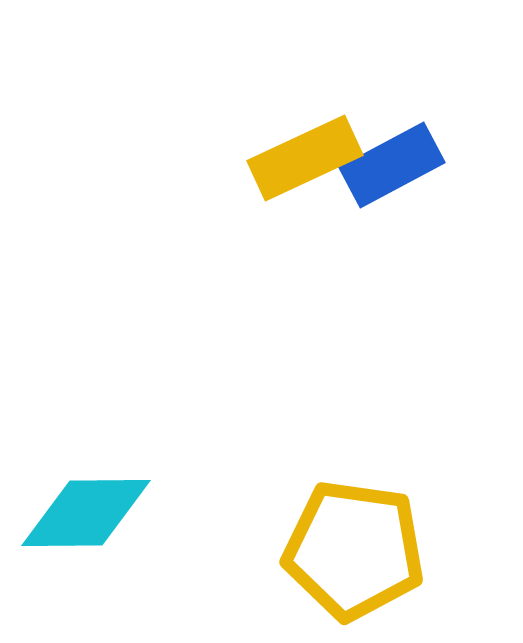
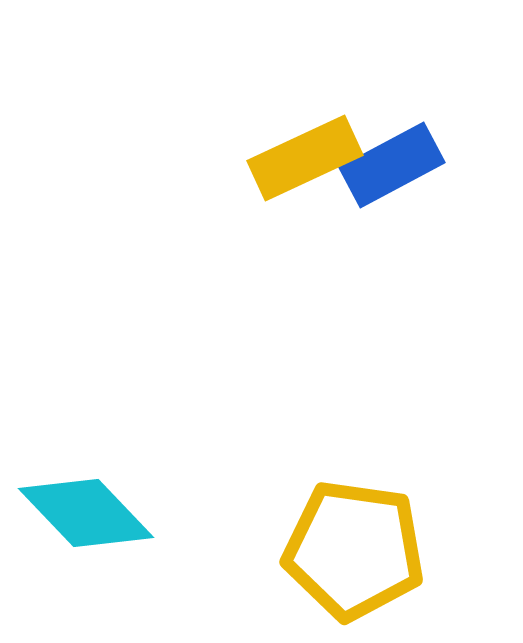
cyan diamond: rotated 47 degrees clockwise
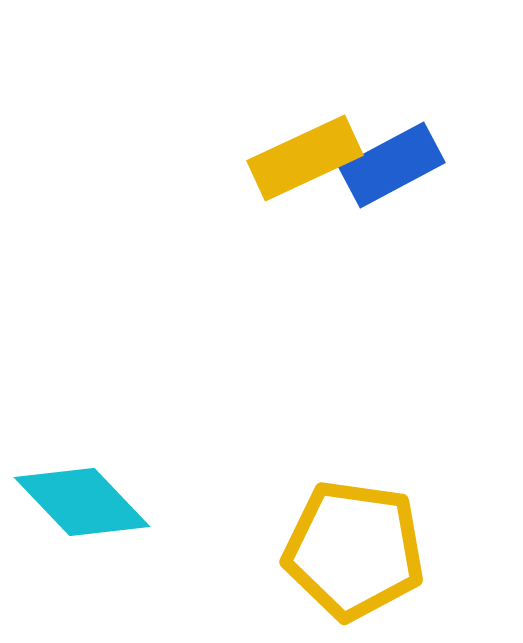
cyan diamond: moved 4 px left, 11 px up
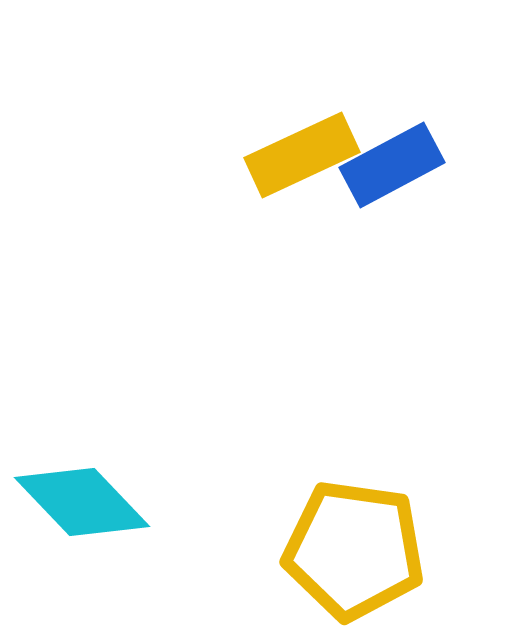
yellow rectangle: moved 3 px left, 3 px up
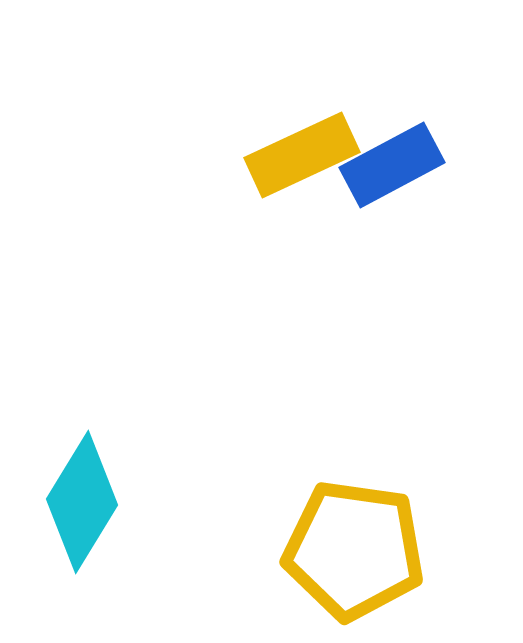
cyan diamond: rotated 75 degrees clockwise
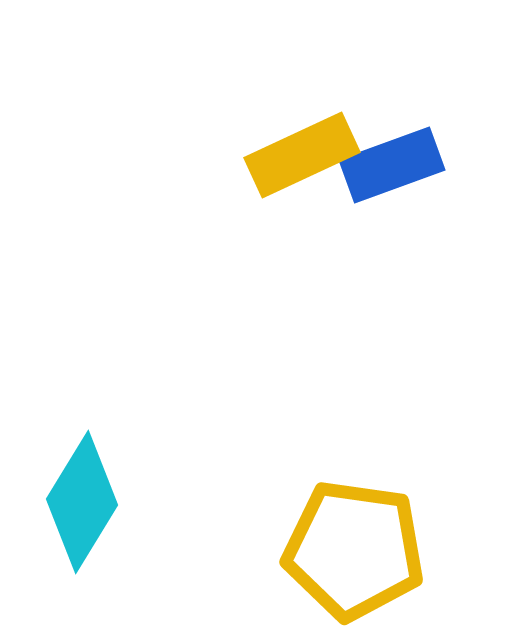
blue rectangle: rotated 8 degrees clockwise
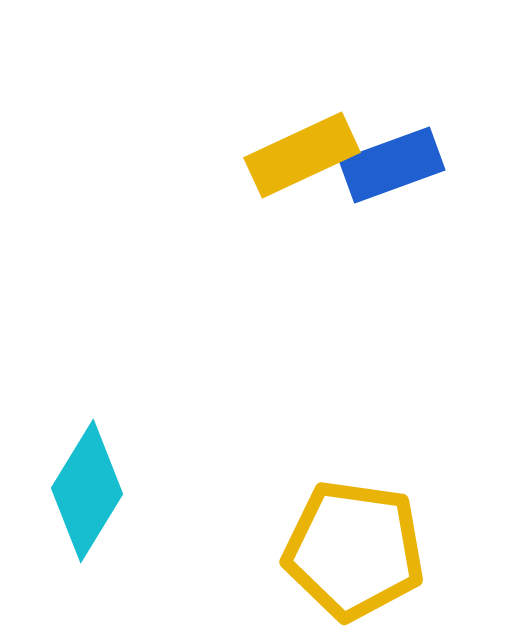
cyan diamond: moved 5 px right, 11 px up
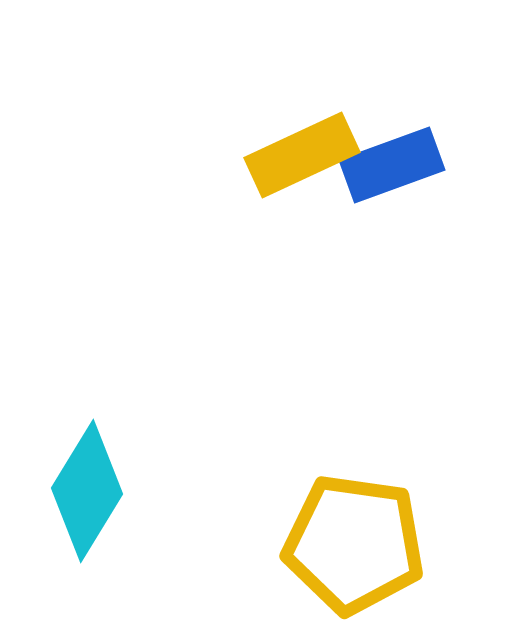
yellow pentagon: moved 6 px up
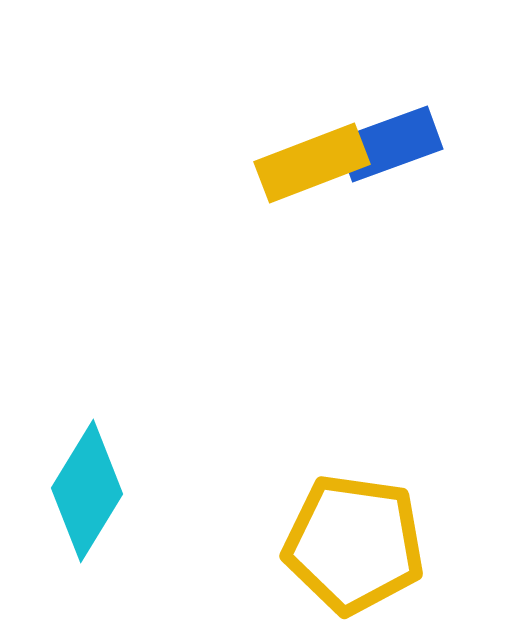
yellow rectangle: moved 10 px right, 8 px down; rotated 4 degrees clockwise
blue rectangle: moved 2 px left, 21 px up
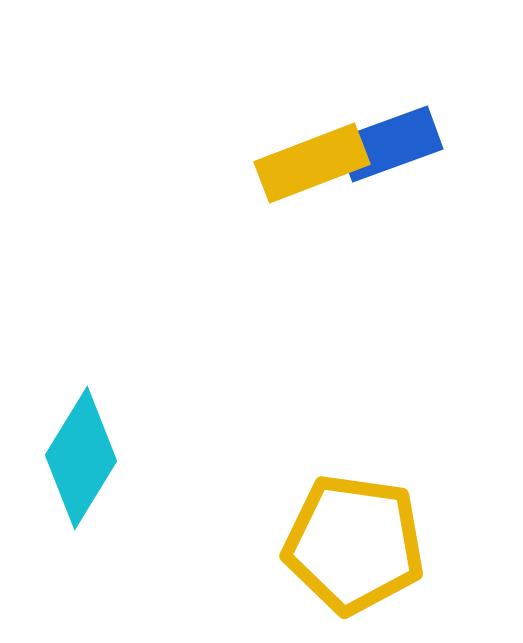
cyan diamond: moved 6 px left, 33 px up
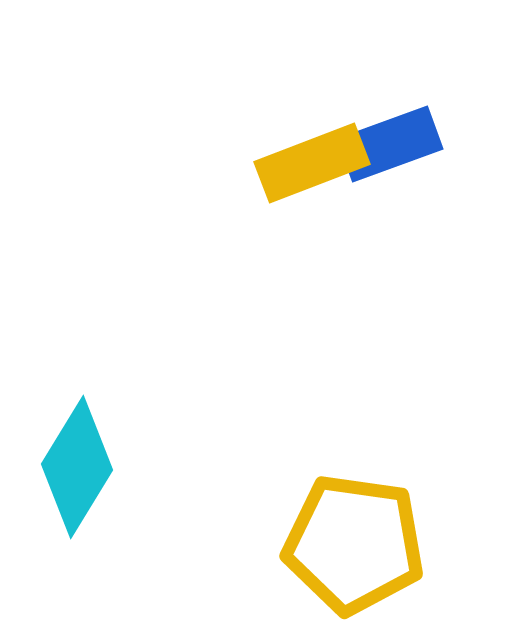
cyan diamond: moved 4 px left, 9 px down
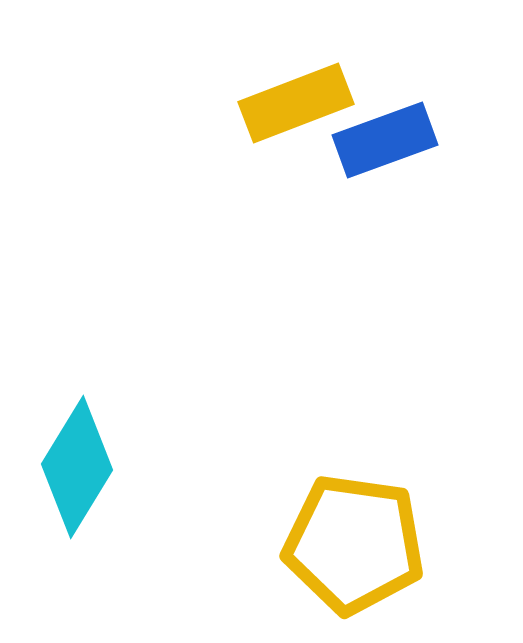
blue rectangle: moved 5 px left, 4 px up
yellow rectangle: moved 16 px left, 60 px up
